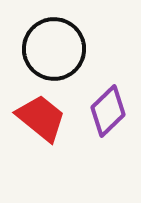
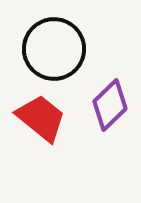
purple diamond: moved 2 px right, 6 px up
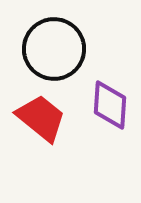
purple diamond: rotated 42 degrees counterclockwise
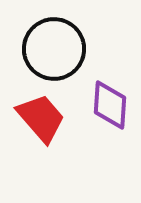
red trapezoid: rotated 10 degrees clockwise
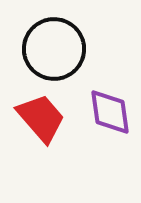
purple diamond: moved 7 px down; rotated 12 degrees counterclockwise
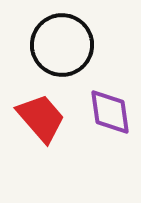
black circle: moved 8 px right, 4 px up
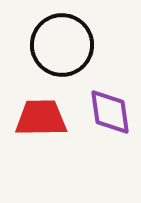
red trapezoid: rotated 50 degrees counterclockwise
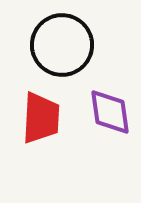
red trapezoid: rotated 94 degrees clockwise
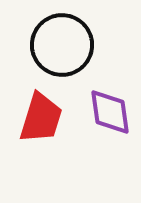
red trapezoid: rotated 14 degrees clockwise
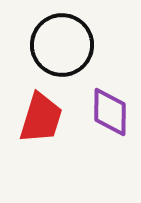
purple diamond: rotated 9 degrees clockwise
